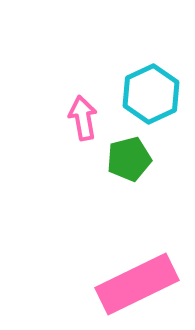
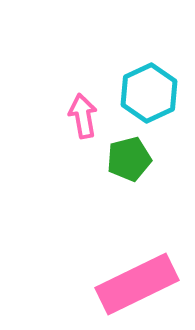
cyan hexagon: moved 2 px left, 1 px up
pink arrow: moved 2 px up
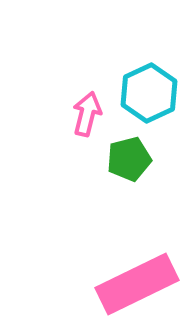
pink arrow: moved 4 px right, 2 px up; rotated 24 degrees clockwise
